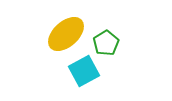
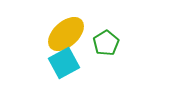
cyan square: moved 20 px left, 8 px up
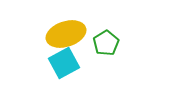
yellow ellipse: rotated 24 degrees clockwise
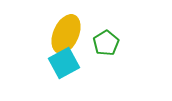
yellow ellipse: rotated 48 degrees counterclockwise
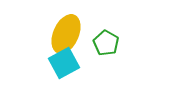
green pentagon: rotated 10 degrees counterclockwise
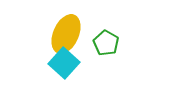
cyan square: rotated 20 degrees counterclockwise
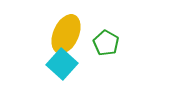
cyan square: moved 2 px left, 1 px down
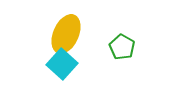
green pentagon: moved 16 px right, 4 px down
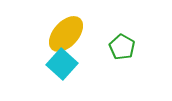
yellow ellipse: rotated 18 degrees clockwise
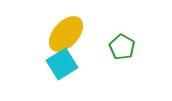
cyan square: rotated 16 degrees clockwise
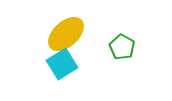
yellow ellipse: rotated 6 degrees clockwise
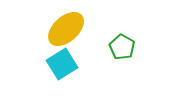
yellow ellipse: moved 5 px up
